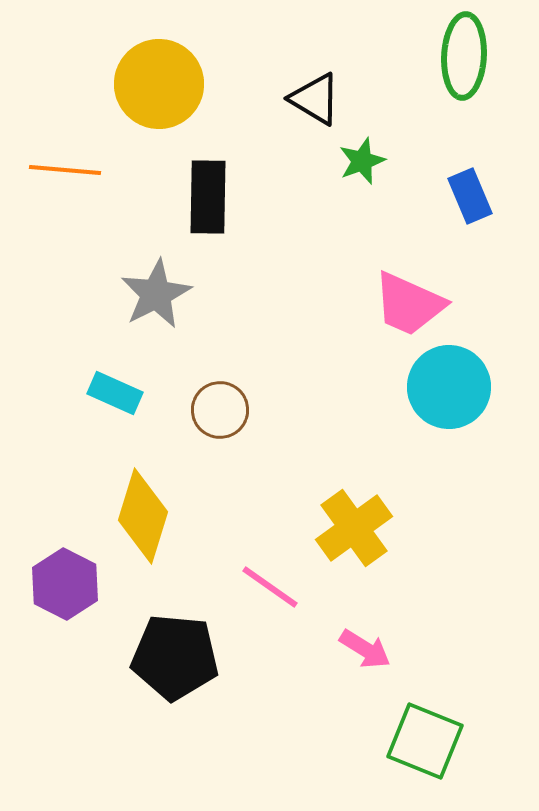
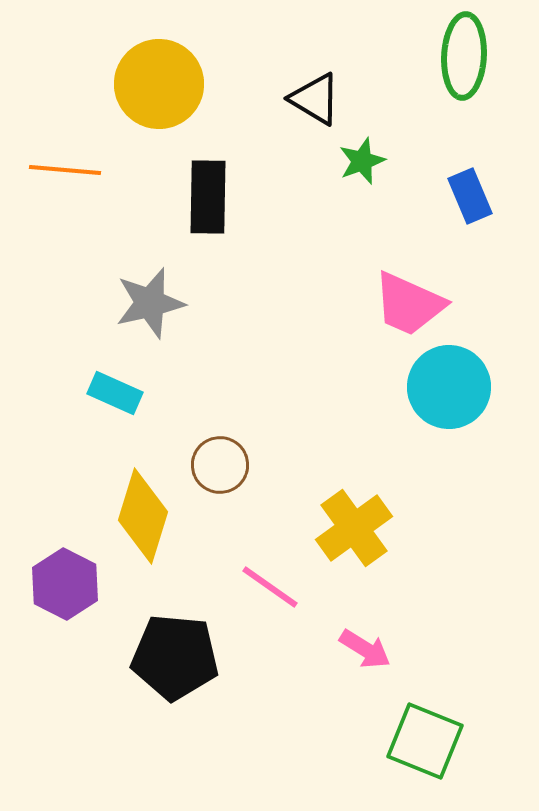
gray star: moved 6 px left, 9 px down; rotated 14 degrees clockwise
brown circle: moved 55 px down
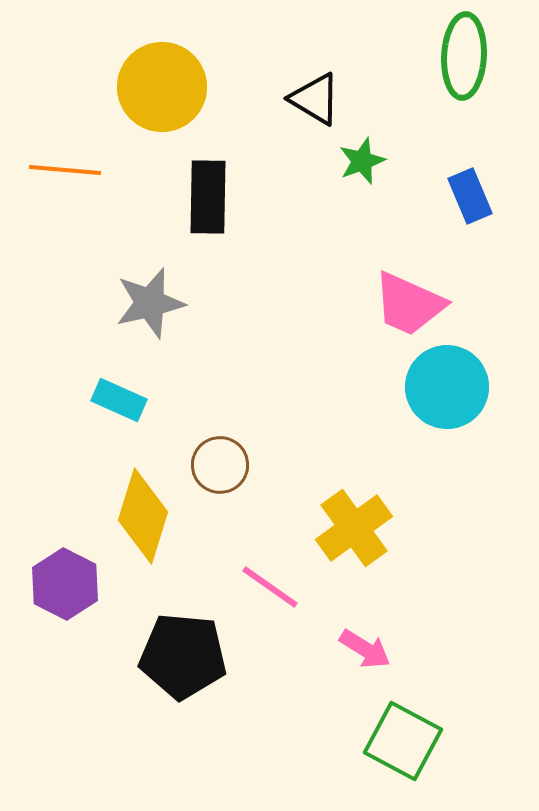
yellow circle: moved 3 px right, 3 px down
cyan circle: moved 2 px left
cyan rectangle: moved 4 px right, 7 px down
black pentagon: moved 8 px right, 1 px up
green square: moved 22 px left; rotated 6 degrees clockwise
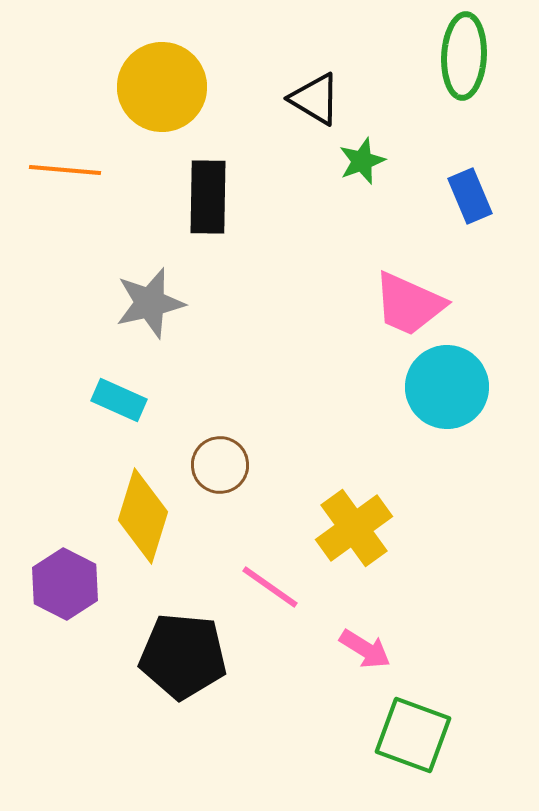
green square: moved 10 px right, 6 px up; rotated 8 degrees counterclockwise
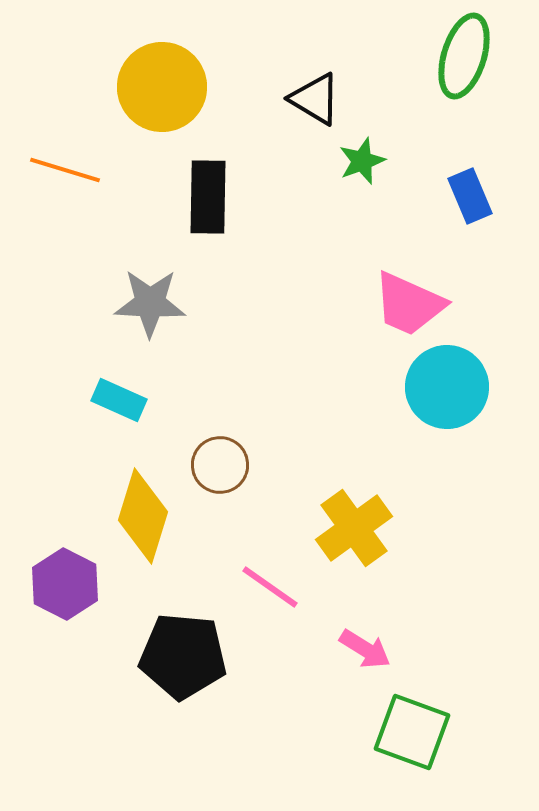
green ellipse: rotated 14 degrees clockwise
orange line: rotated 12 degrees clockwise
gray star: rotated 16 degrees clockwise
green square: moved 1 px left, 3 px up
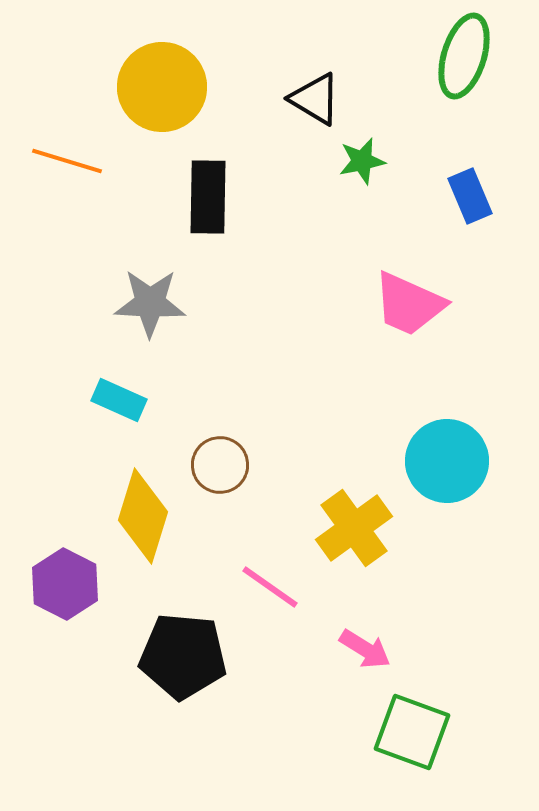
green star: rotated 9 degrees clockwise
orange line: moved 2 px right, 9 px up
cyan circle: moved 74 px down
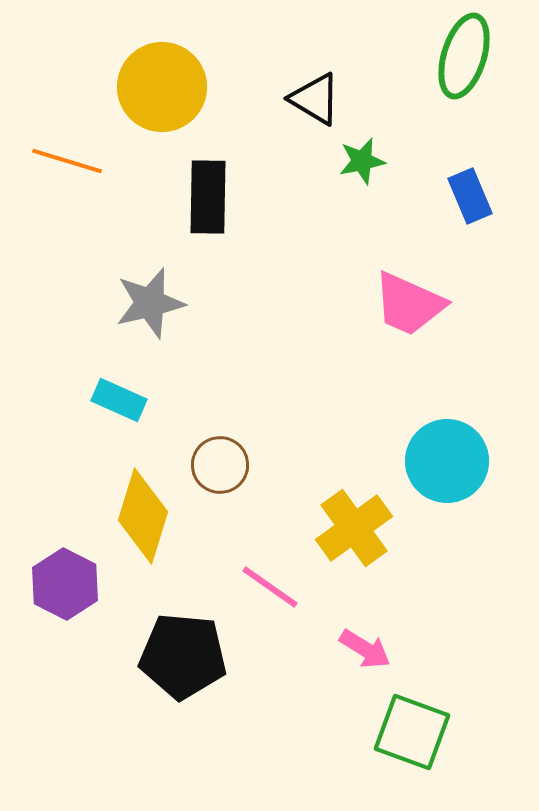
gray star: rotated 16 degrees counterclockwise
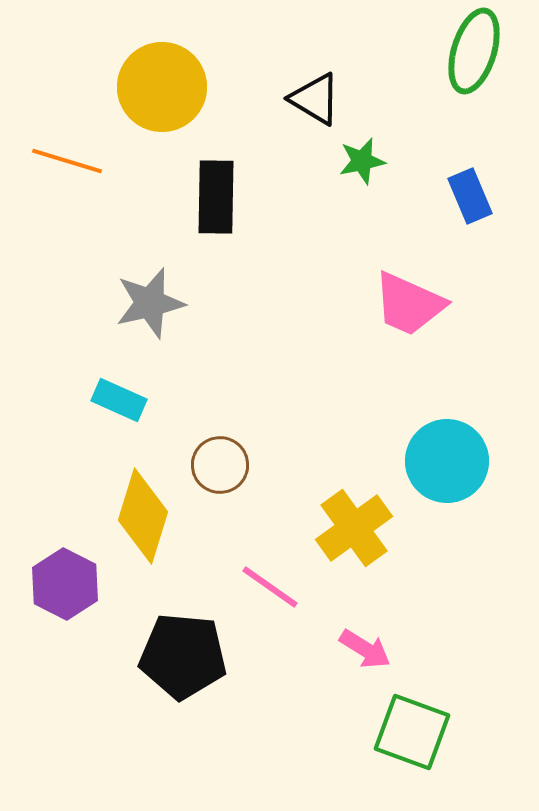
green ellipse: moved 10 px right, 5 px up
black rectangle: moved 8 px right
